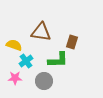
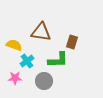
cyan cross: moved 1 px right
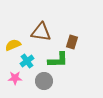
yellow semicircle: moved 1 px left; rotated 42 degrees counterclockwise
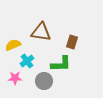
green L-shape: moved 3 px right, 4 px down
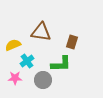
gray circle: moved 1 px left, 1 px up
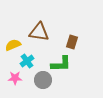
brown triangle: moved 2 px left
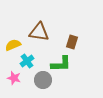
pink star: moved 1 px left; rotated 16 degrees clockwise
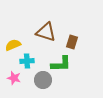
brown triangle: moved 7 px right; rotated 10 degrees clockwise
cyan cross: rotated 32 degrees clockwise
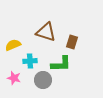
cyan cross: moved 3 px right
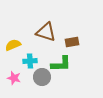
brown rectangle: rotated 64 degrees clockwise
gray circle: moved 1 px left, 3 px up
